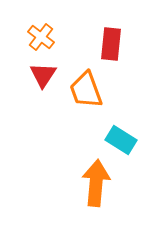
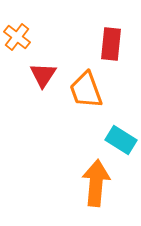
orange cross: moved 24 px left
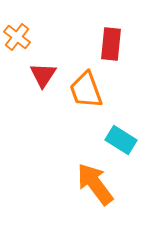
orange arrow: moved 1 px left, 1 px down; rotated 42 degrees counterclockwise
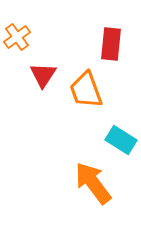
orange cross: rotated 16 degrees clockwise
orange arrow: moved 2 px left, 1 px up
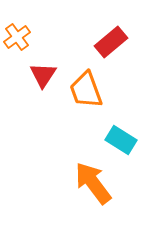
red rectangle: moved 2 px up; rotated 44 degrees clockwise
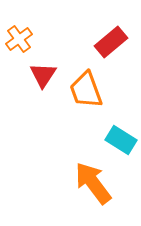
orange cross: moved 2 px right, 2 px down
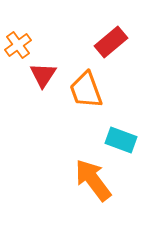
orange cross: moved 1 px left, 6 px down
cyan rectangle: rotated 12 degrees counterclockwise
orange arrow: moved 3 px up
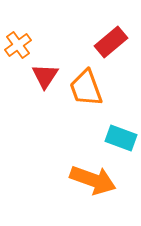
red triangle: moved 2 px right, 1 px down
orange trapezoid: moved 2 px up
cyan rectangle: moved 2 px up
orange arrow: rotated 147 degrees clockwise
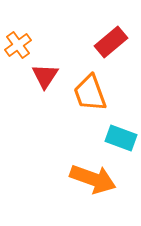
orange trapezoid: moved 4 px right, 5 px down
orange arrow: moved 1 px up
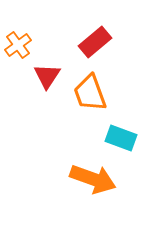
red rectangle: moved 16 px left
red triangle: moved 2 px right
